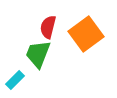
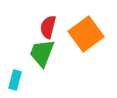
green trapezoid: moved 4 px right, 1 px up
cyan rectangle: rotated 30 degrees counterclockwise
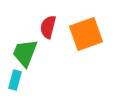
orange square: rotated 16 degrees clockwise
green trapezoid: moved 17 px left
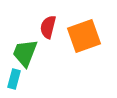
orange square: moved 2 px left, 2 px down
cyan rectangle: moved 1 px left, 1 px up
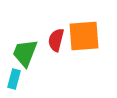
red semicircle: moved 8 px right, 13 px down
orange square: rotated 16 degrees clockwise
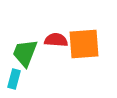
orange square: moved 8 px down
red semicircle: rotated 80 degrees clockwise
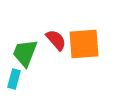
red semicircle: rotated 45 degrees clockwise
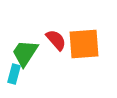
green trapezoid: rotated 12 degrees clockwise
cyan rectangle: moved 5 px up
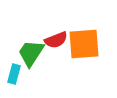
red semicircle: rotated 110 degrees clockwise
green trapezoid: moved 6 px right
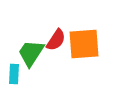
red semicircle: rotated 35 degrees counterclockwise
cyan rectangle: rotated 12 degrees counterclockwise
